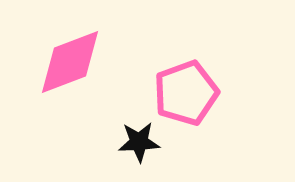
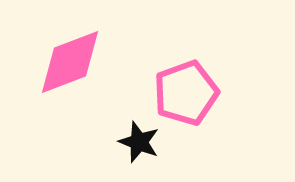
black star: rotated 24 degrees clockwise
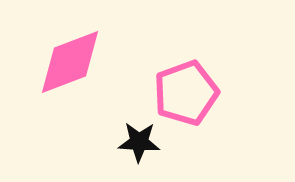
black star: rotated 18 degrees counterclockwise
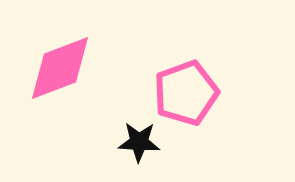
pink diamond: moved 10 px left, 6 px down
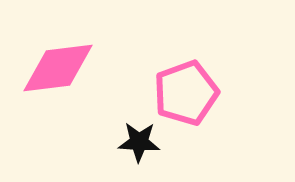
pink diamond: moved 2 px left; rotated 14 degrees clockwise
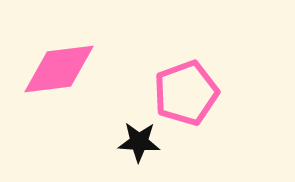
pink diamond: moved 1 px right, 1 px down
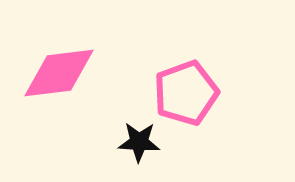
pink diamond: moved 4 px down
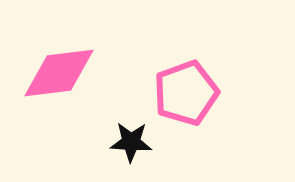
black star: moved 8 px left
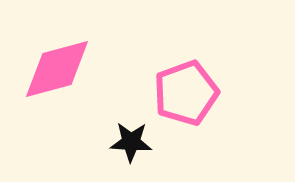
pink diamond: moved 2 px left, 4 px up; rotated 8 degrees counterclockwise
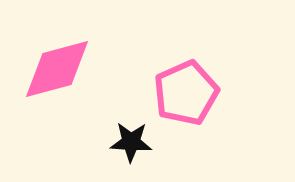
pink pentagon: rotated 4 degrees counterclockwise
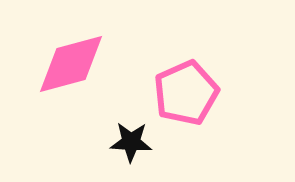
pink diamond: moved 14 px right, 5 px up
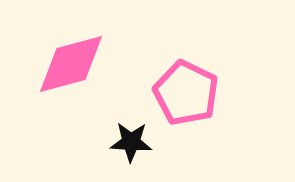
pink pentagon: rotated 22 degrees counterclockwise
